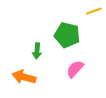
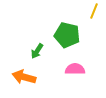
yellow line: rotated 49 degrees counterclockwise
green arrow: rotated 28 degrees clockwise
pink semicircle: rotated 48 degrees clockwise
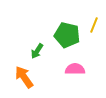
yellow line: moved 14 px down
orange arrow: rotated 40 degrees clockwise
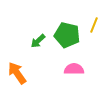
green arrow: moved 1 px right, 10 px up; rotated 14 degrees clockwise
pink semicircle: moved 1 px left
orange arrow: moved 7 px left, 4 px up
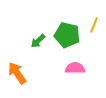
pink semicircle: moved 1 px right, 1 px up
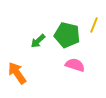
pink semicircle: moved 3 px up; rotated 18 degrees clockwise
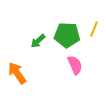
yellow line: moved 4 px down
green pentagon: rotated 10 degrees counterclockwise
pink semicircle: rotated 48 degrees clockwise
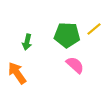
yellow line: rotated 28 degrees clockwise
green arrow: moved 11 px left, 1 px down; rotated 35 degrees counterclockwise
pink semicircle: rotated 24 degrees counterclockwise
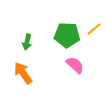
orange arrow: moved 6 px right
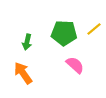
green pentagon: moved 3 px left, 2 px up
